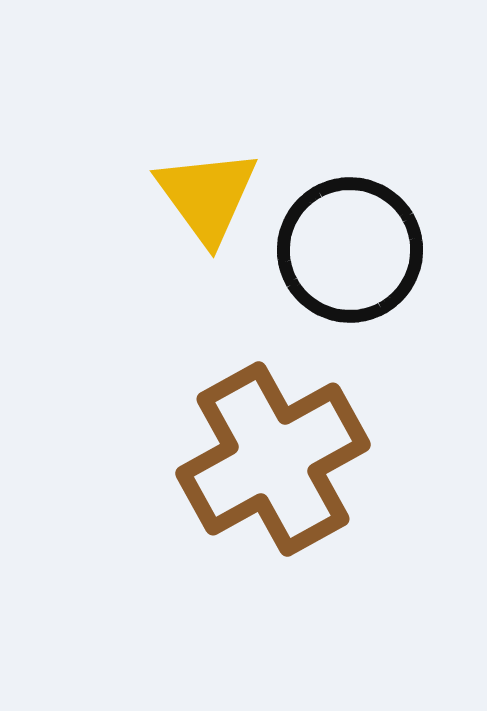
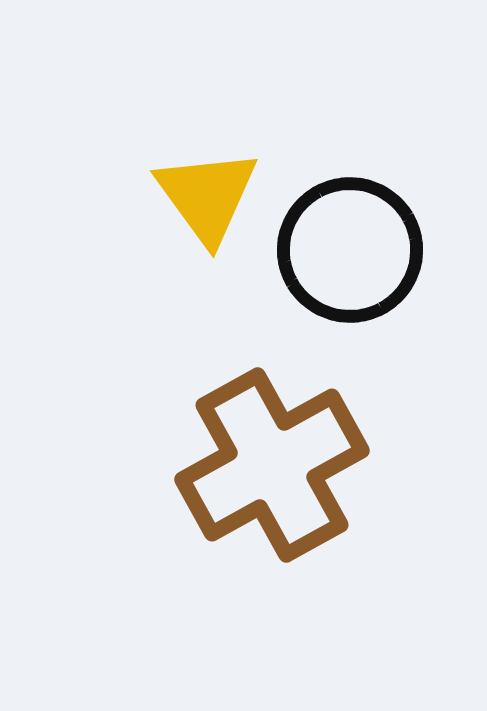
brown cross: moved 1 px left, 6 px down
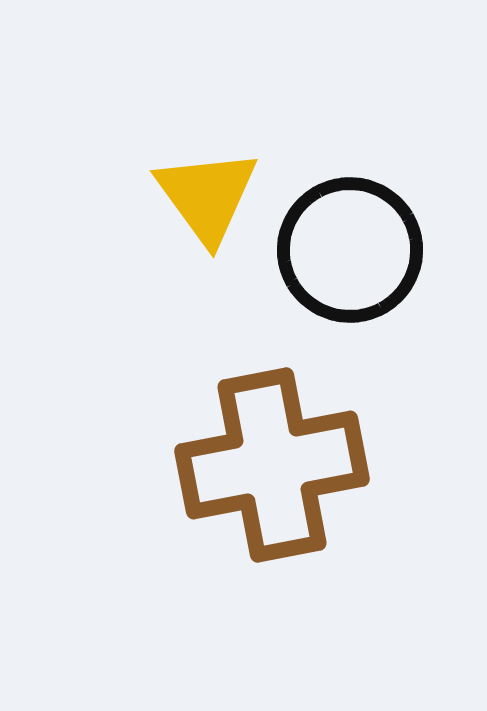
brown cross: rotated 18 degrees clockwise
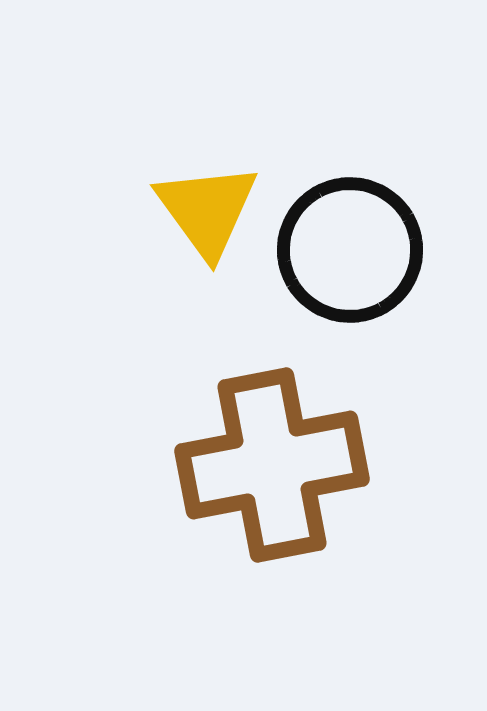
yellow triangle: moved 14 px down
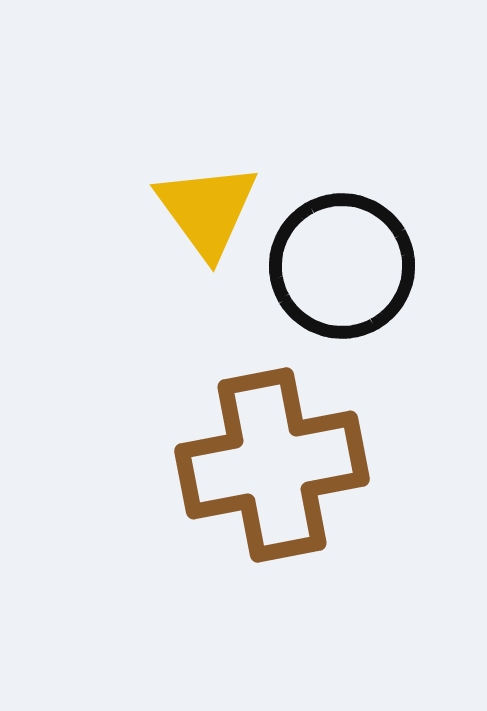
black circle: moved 8 px left, 16 px down
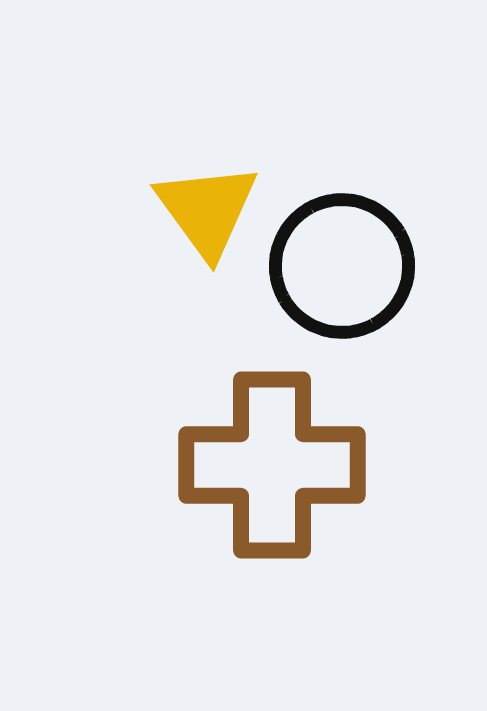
brown cross: rotated 11 degrees clockwise
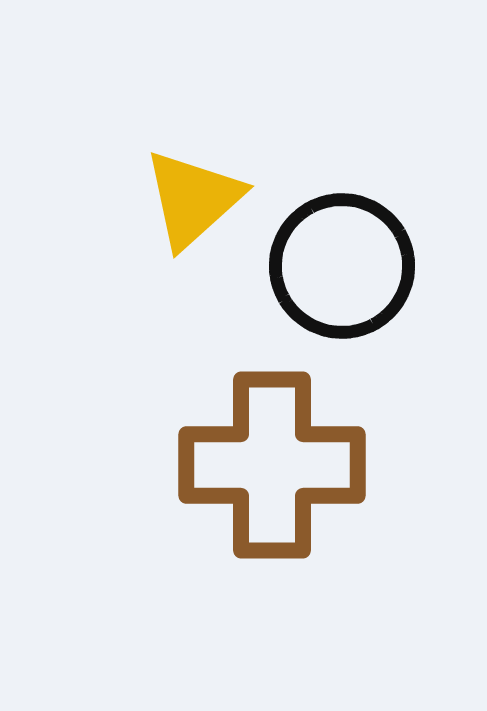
yellow triangle: moved 14 px left, 11 px up; rotated 24 degrees clockwise
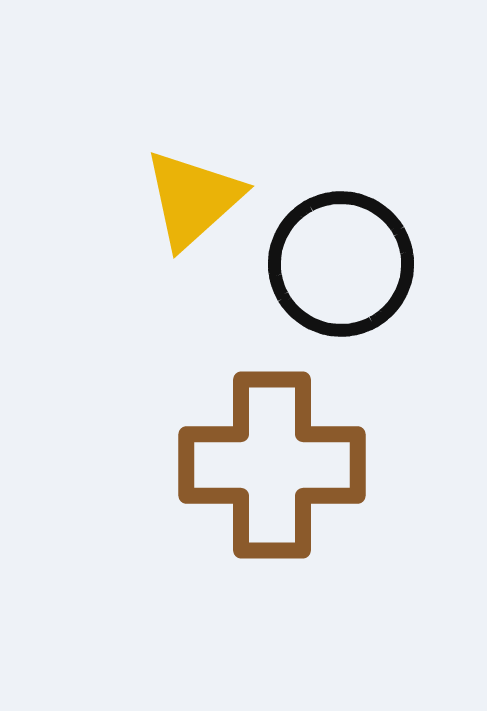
black circle: moved 1 px left, 2 px up
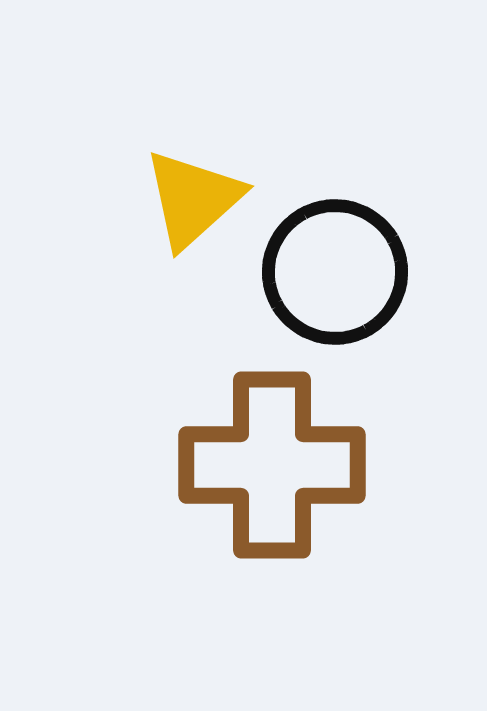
black circle: moved 6 px left, 8 px down
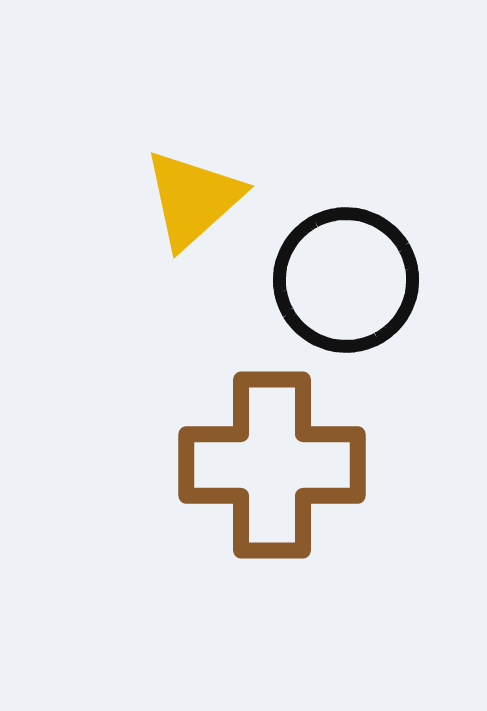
black circle: moved 11 px right, 8 px down
